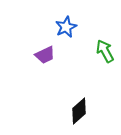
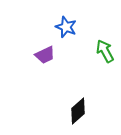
blue star: rotated 25 degrees counterclockwise
black diamond: moved 1 px left
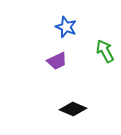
purple trapezoid: moved 12 px right, 6 px down
black diamond: moved 5 px left, 2 px up; rotated 64 degrees clockwise
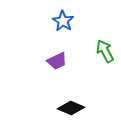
blue star: moved 3 px left, 6 px up; rotated 10 degrees clockwise
black diamond: moved 2 px left, 1 px up
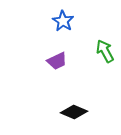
black diamond: moved 3 px right, 4 px down
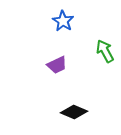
purple trapezoid: moved 4 px down
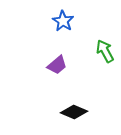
purple trapezoid: rotated 15 degrees counterclockwise
